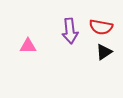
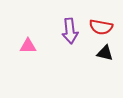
black triangle: moved 1 px right, 1 px down; rotated 48 degrees clockwise
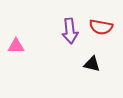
pink triangle: moved 12 px left
black triangle: moved 13 px left, 11 px down
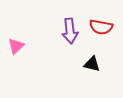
pink triangle: rotated 42 degrees counterclockwise
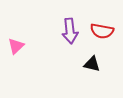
red semicircle: moved 1 px right, 4 px down
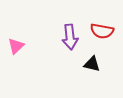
purple arrow: moved 6 px down
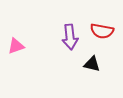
pink triangle: rotated 24 degrees clockwise
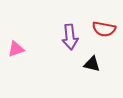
red semicircle: moved 2 px right, 2 px up
pink triangle: moved 3 px down
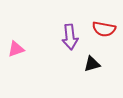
black triangle: rotated 30 degrees counterclockwise
